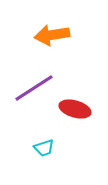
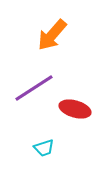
orange arrow: rotated 40 degrees counterclockwise
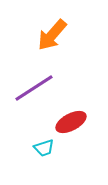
red ellipse: moved 4 px left, 13 px down; rotated 44 degrees counterclockwise
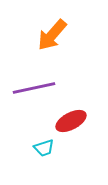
purple line: rotated 21 degrees clockwise
red ellipse: moved 1 px up
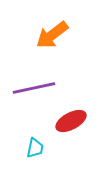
orange arrow: rotated 12 degrees clockwise
cyan trapezoid: moved 9 px left; rotated 60 degrees counterclockwise
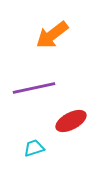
cyan trapezoid: moved 1 px left; rotated 120 degrees counterclockwise
